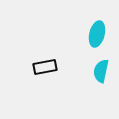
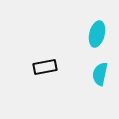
cyan semicircle: moved 1 px left, 3 px down
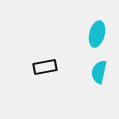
cyan semicircle: moved 1 px left, 2 px up
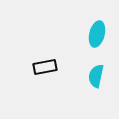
cyan semicircle: moved 3 px left, 4 px down
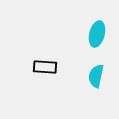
black rectangle: rotated 15 degrees clockwise
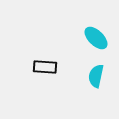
cyan ellipse: moved 1 px left, 4 px down; rotated 60 degrees counterclockwise
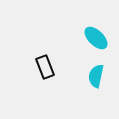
black rectangle: rotated 65 degrees clockwise
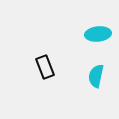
cyan ellipse: moved 2 px right, 4 px up; rotated 50 degrees counterclockwise
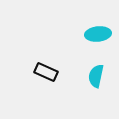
black rectangle: moved 1 px right, 5 px down; rotated 45 degrees counterclockwise
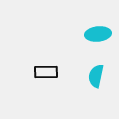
black rectangle: rotated 25 degrees counterclockwise
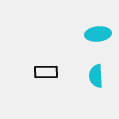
cyan semicircle: rotated 15 degrees counterclockwise
